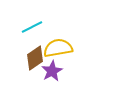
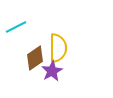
cyan line: moved 16 px left
yellow semicircle: rotated 100 degrees clockwise
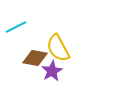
yellow semicircle: rotated 152 degrees clockwise
brown diamond: rotated 45 degrees clockwise
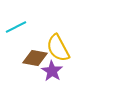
purple star: rotated 10 degrees counterclockwise
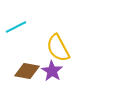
brown diamond: moved 8 px left, 13 px down
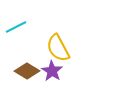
brown diamond: rotated 20 degrees clockwise
